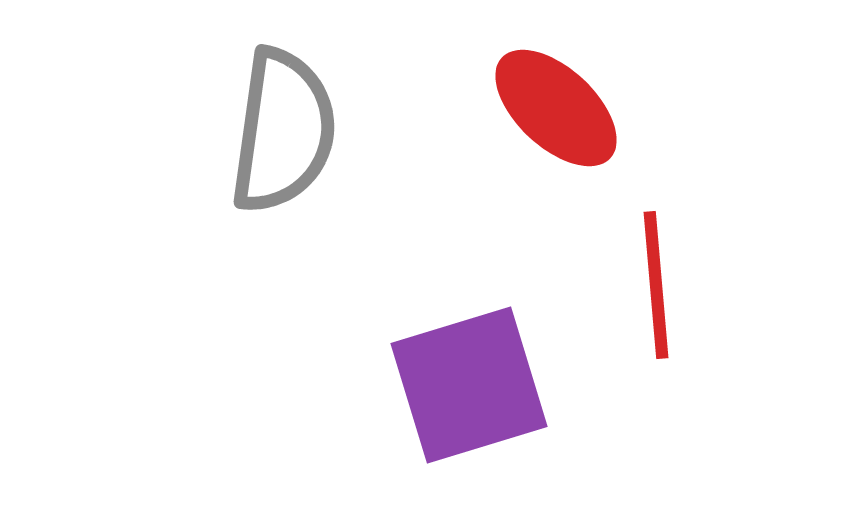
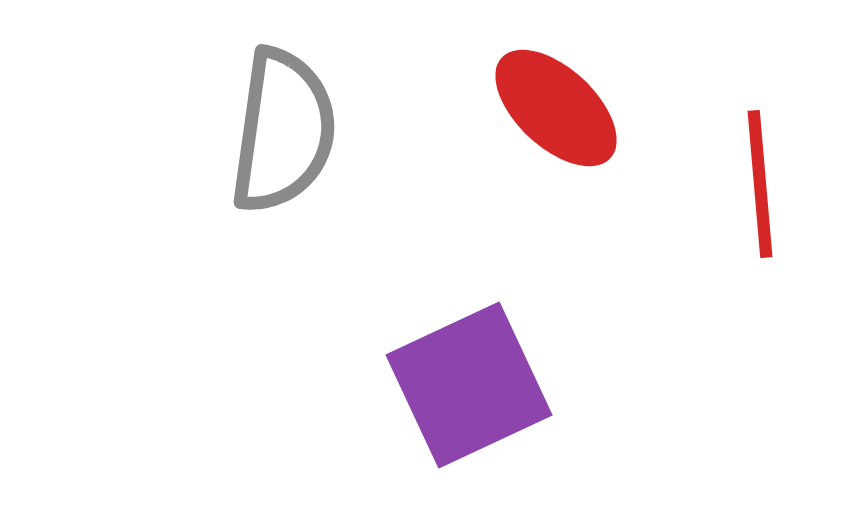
red line: moved 104 px right, 101 px up
purple square: rotated 8 degrees counterclockwise
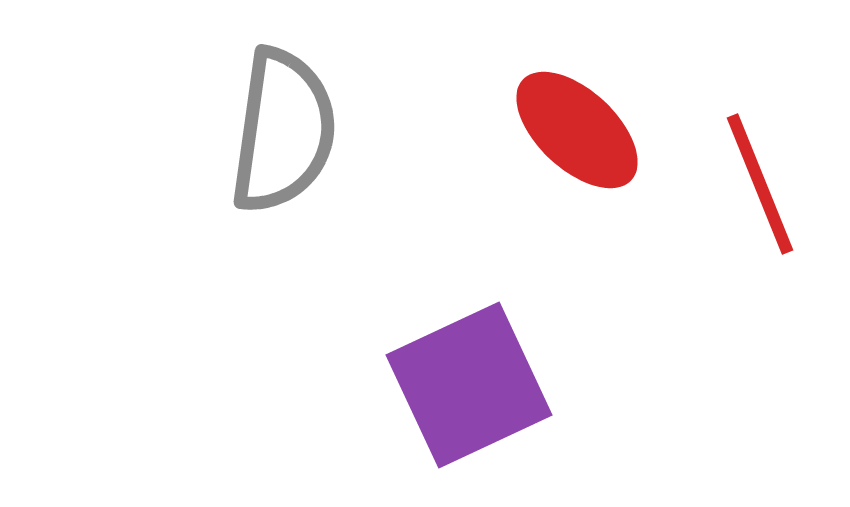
red ellipse: moved 21 px right, 22 px down
red line: rotated 17 degrees counterclockwise
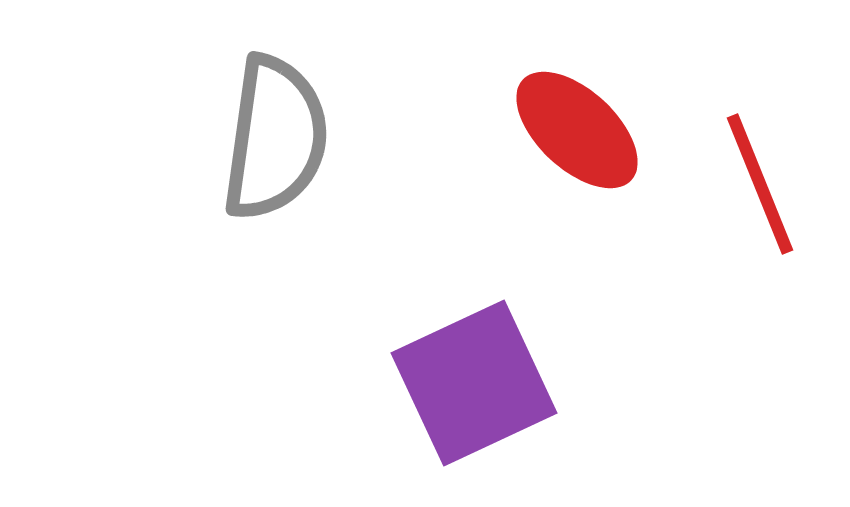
gray semicircle: moved 8 px left, 7 px down
purple square: moved 5 px right, 2 px up
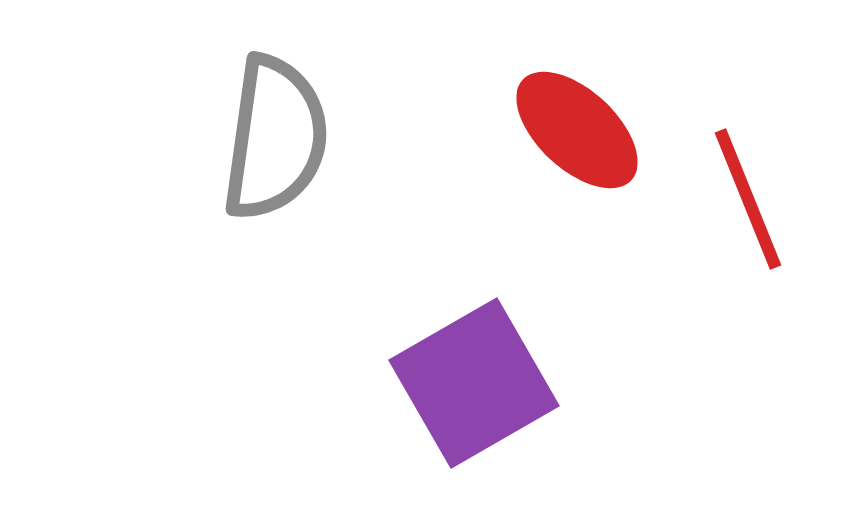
red line: moved 12 px left, 15 px down
purple square: rotated 5 degrees counterclockwise
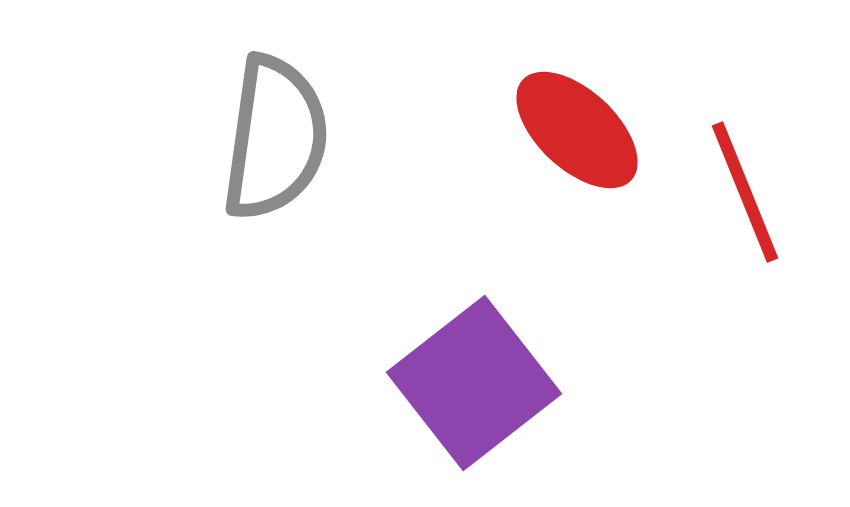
red line: moved 3 px left, 7 px up
purple square: rotated 8 degrees counterclockwise
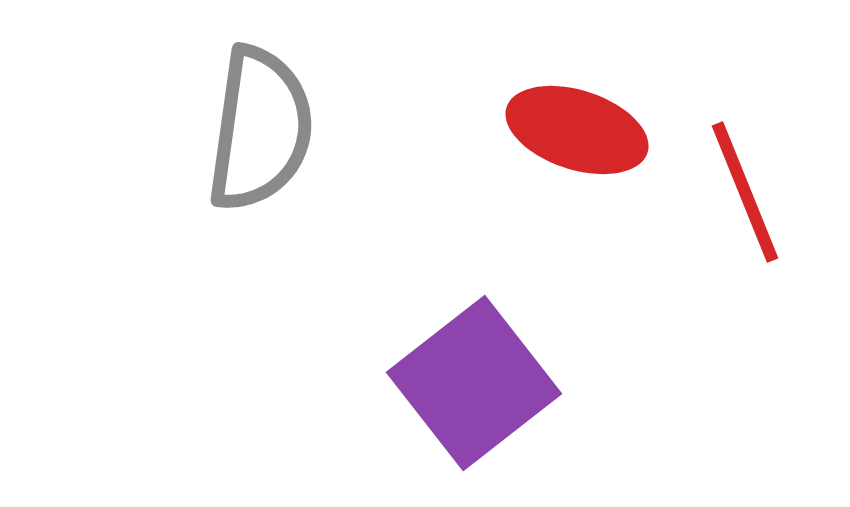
red ellipse: rotated 25 degrees counterclockwise
gray semicircle: moved 15 px left, 9 px up
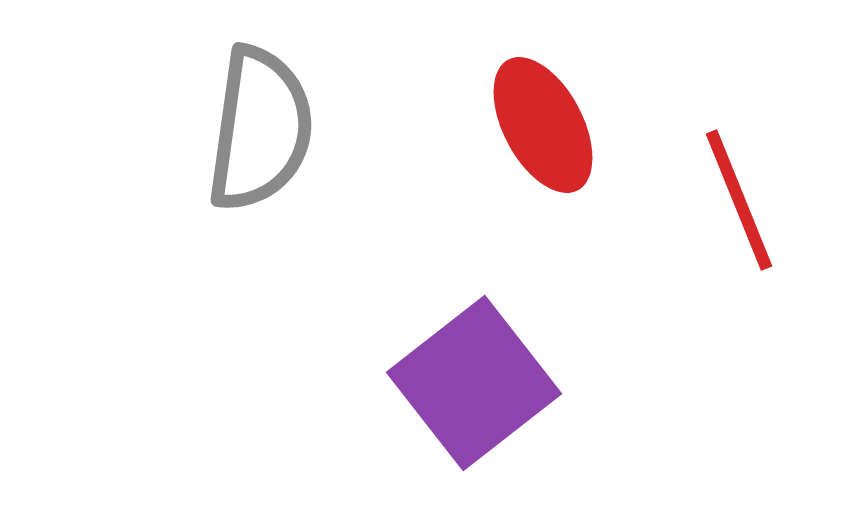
red ellipse: moved 34 px left, 5 px up; rotated 44 degrees clockwise
red line: moved 6 px left, 8 px down
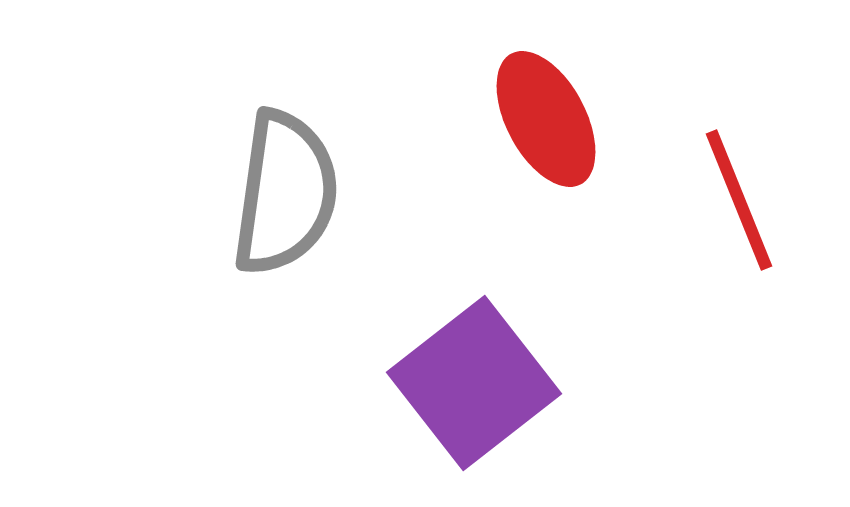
red ellipse: moved 3 px right, 6 px up
gray semicircle: moved 25 px right, 64 px down
